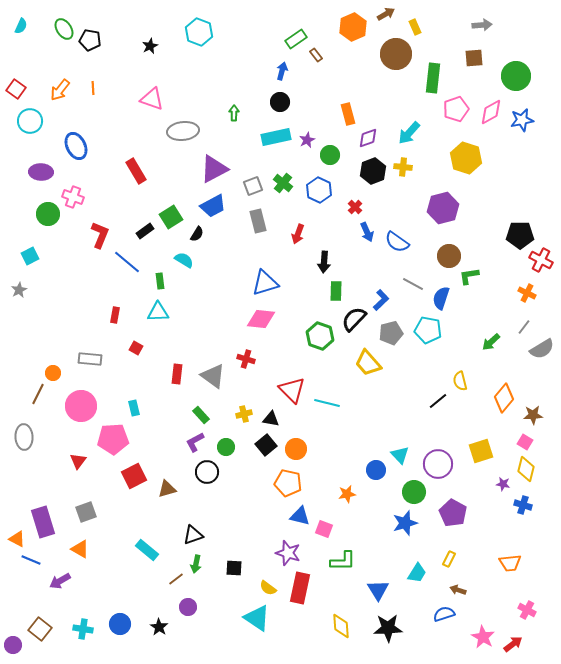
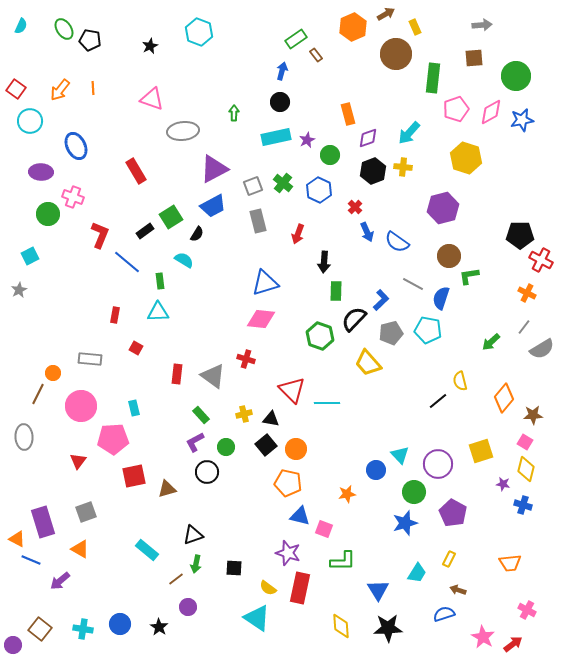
cyan line at (327, 403): rotated 15 degrees counterclockwise
red square at (134, 476): rotated 15 degrees clockwise
purple arrow at (60, 581): rotated 10 degrees counterclockwise
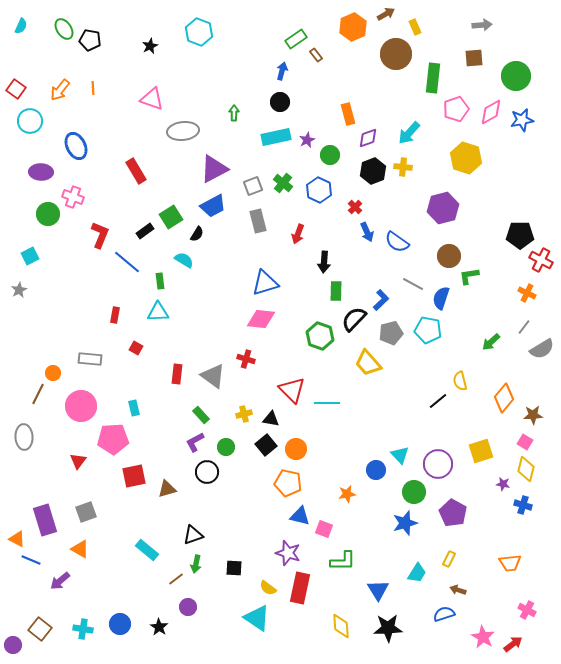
purple rectangle at (43, 522): moved 2 px right, 2 px up
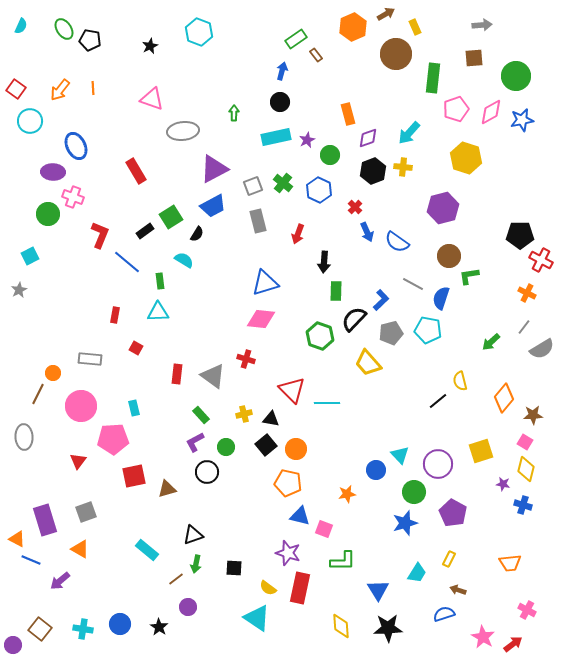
purple ellipse at (41, 172): moved 12 px right
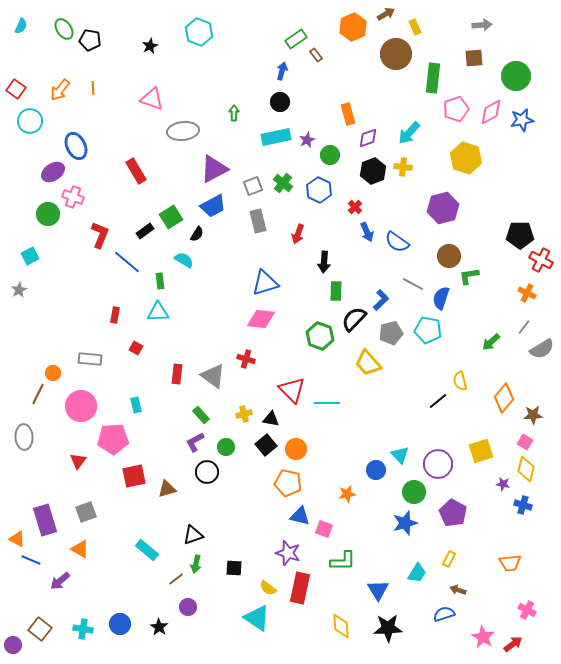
purple ellipse at (53, 172): rotated 35 degrees counterclockwise
cyan rectangle at (134, 408): moved 2 px right, 3 px up
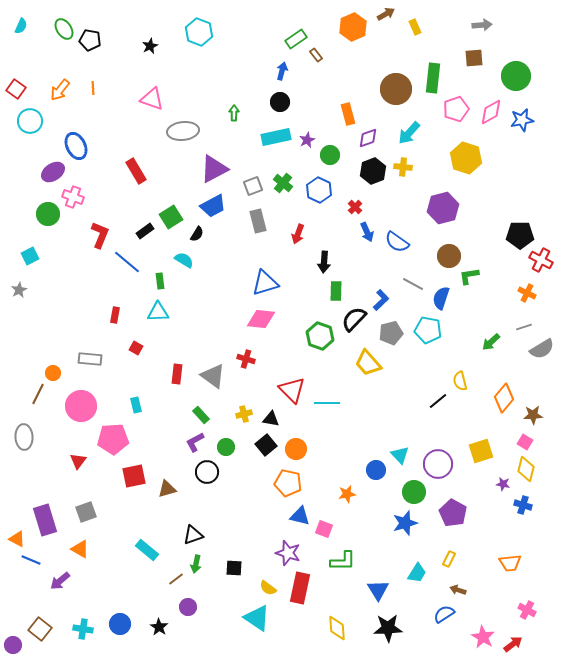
brown circle at (396, 54): moved 35 px down
gray line at (524, 327): rotated 35 degrees clockwise
blue semicircle at (444, 614): rotated 15 degrees counterclockwise
yellow diamond at (341, 626): moved 4 px left, 2 px down
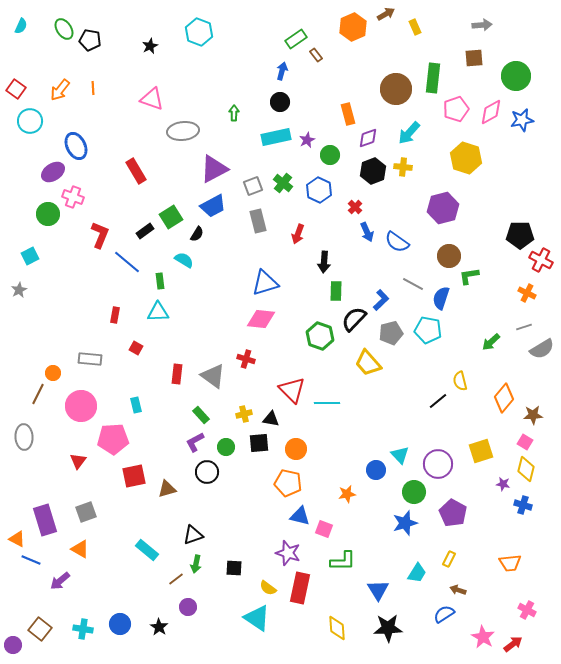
black square at (266, 445): moved 7 px left, 2 px up; rotated 35 degrees clockwise
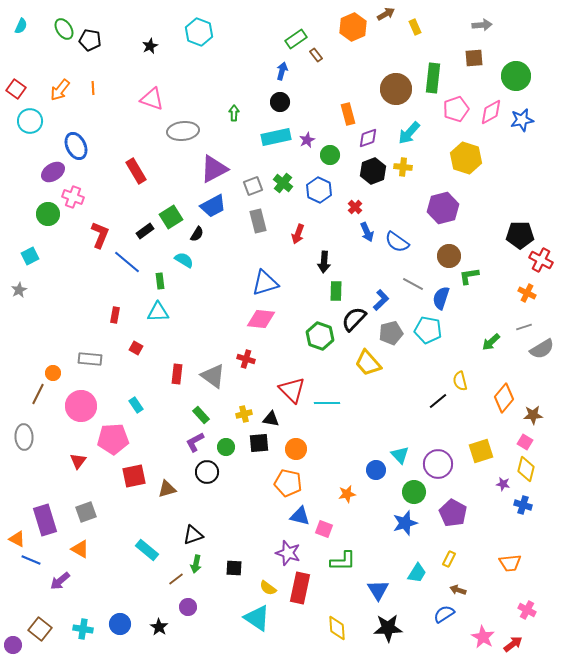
cyan rectangle at (136, 405): rotated 21 degrees counterclockwise
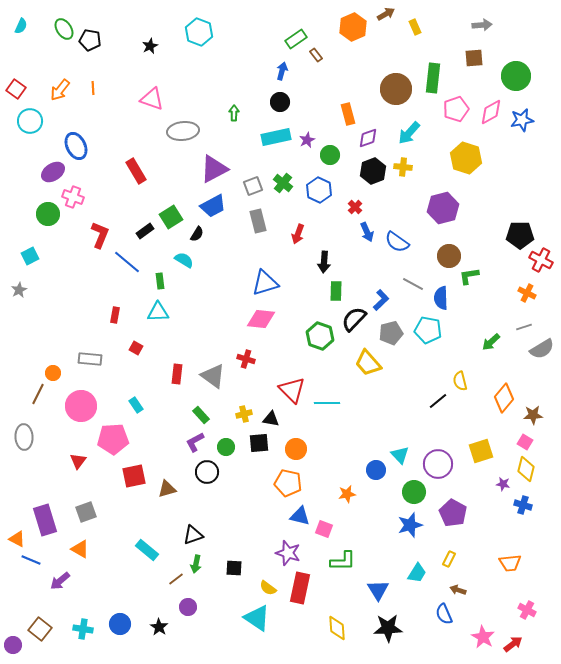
blue semicircle at (441, 298): rotated 20 degrees counterclockwise
blue star at (405, 523): moved 5 px right, 2 px down
blue semicircle at (444, 614): rotated 80 degrees counterclockwise
